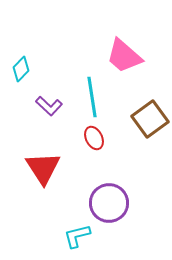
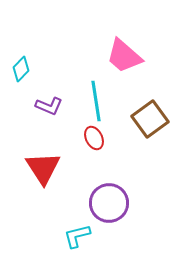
cyan line: moved 4 px right, 4 px down
purple L-shape: rotated 20 degrees counterclockwise
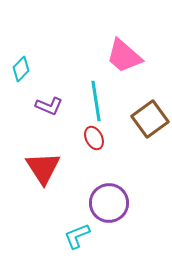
cyan L-shape: rotated 8 degrees counterclockwise
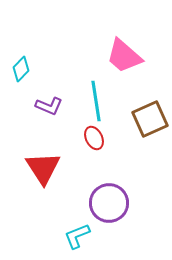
brown square: rotated 12 degrees clockwise
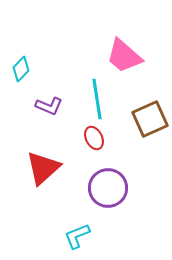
cyan line: moved 1 px right, 2 px up
red triangle: rotated 21 degrees clockwise
purple circle: moved 1 px left, 15 px up
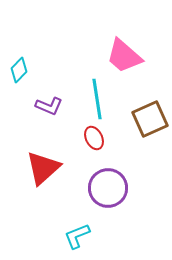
cyan diamond: moved 2 px left, 1 px down
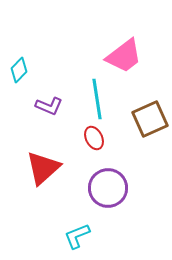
pink trapezoid: rotated 78 degrees counterclockwise
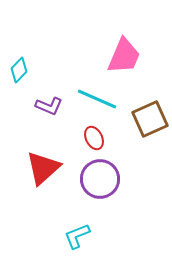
pink trapezoid: rotated 30 degrees counterclockwise
cyan line: rotated 57 degrees counterclockwise
purple circle: moved 8 px left, 9 px up
